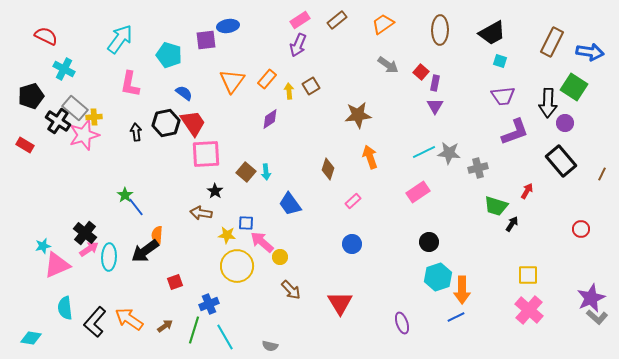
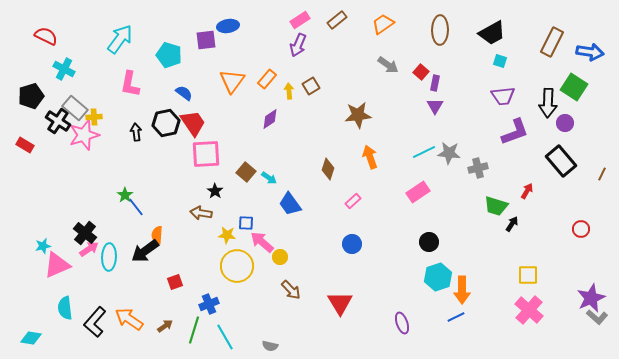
cyan arrow at (266, 172): moved 3 px right, 6 px down; rotated 49 degrees counterclockwise
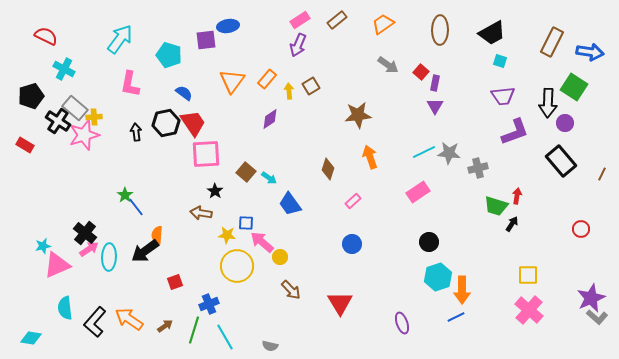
red arrow at (527, 191): moved 10 px left, 5 px down; rotated 21 degrees counterclockwise
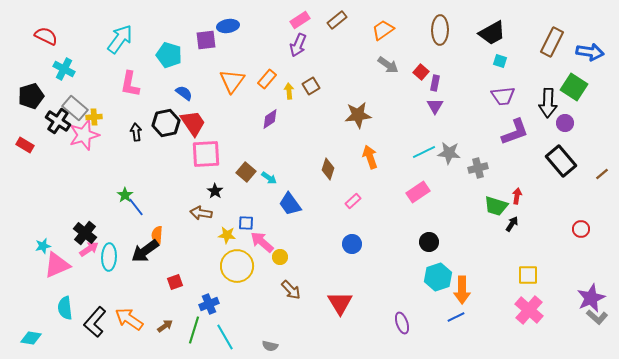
orange trapezoid at (383, 24): moved 6 px down
brown line at (602, 174): rotated 24 degrees clockwise
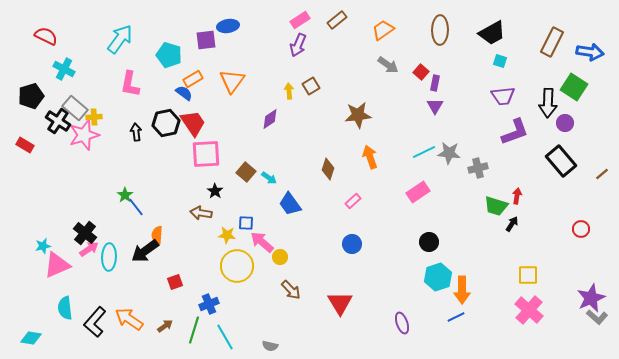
orange rectangle at (267, 79): moved 74 px left; rotated 18 degrees clockwise
